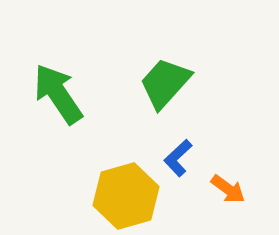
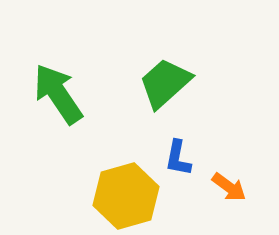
green trapezoid: rotated 6 degrees clockwise
blue L-shape: rotated 36 degrees counterclockwise
orange arrow: moved 1 px right, 2 px up
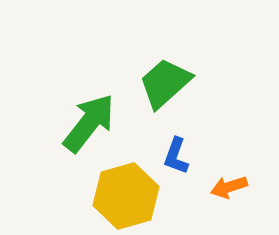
green arrow: moved 31 px right, 29 px down; rotated 72 degrees clockwise
blue L-shape: moved 2 px left, 2 px up; rotated 9 degrees clockwise
orange arrow: rotated 126 degrees clockwise
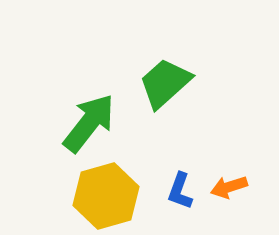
blue L-shape: moved 4 px right, 35 px down
yellow hexagon: moved 20 px left
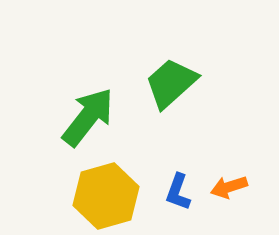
green trapezoid: moved 6 px right
green arrow: moved 1 px left, 6 px up
blue L-shape: moved 2 px left, 1 px down
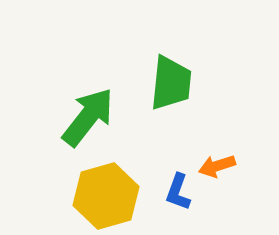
green trapezoid: rotated 138 degrees clockwise
orange arrow: moved 12 px left, 21 px up
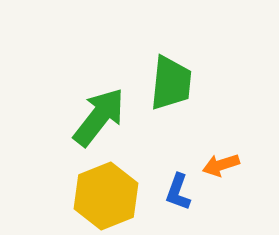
green arrow: moved 11 px right
orange arrow: moved 4 px right, 1 px up
yellow hexagon: rotated 6 degrees counterclockwise
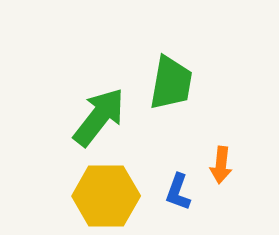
green trapezoid: rotated 4 degrees clockwise
orange arrow: rotated 66 degrees counterclockwise
yellow hexagon: rotated 22 degrees clockwise
